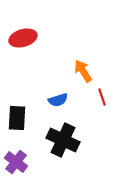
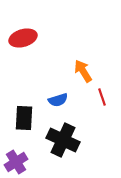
black rectangle: moved 7 px right
purple cross: rotated 20 degrees clockwise
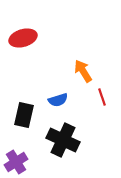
black rectangle: moved 3 px up; rotated 10 degrees clockwise
